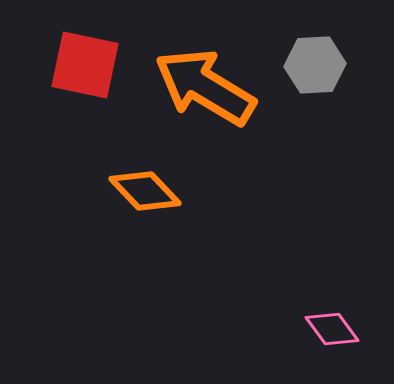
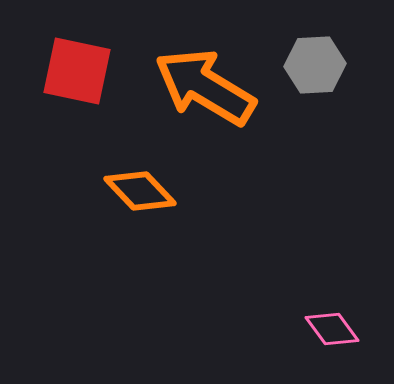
red square: moved 8 px left, 6 px down
orange diamond: moved 5 px left
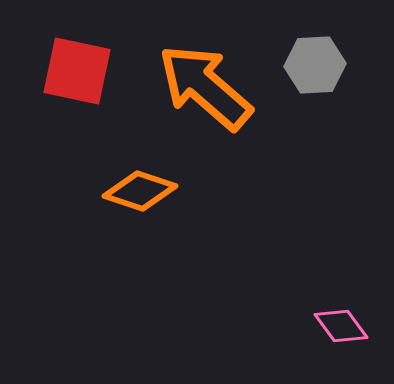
orange arrow: rotated 10 degrees clockwise
orange diamond: rotated 28 degrees counterclockwise
pink diamond: moved 9 px right, 3 px up
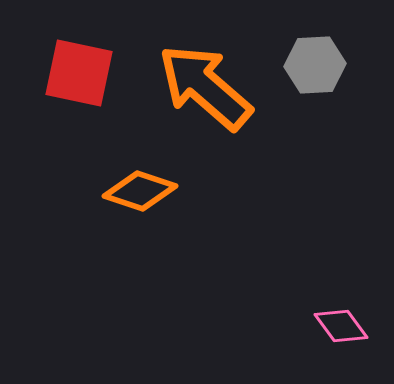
red square: moved 2 px right, 2 px down
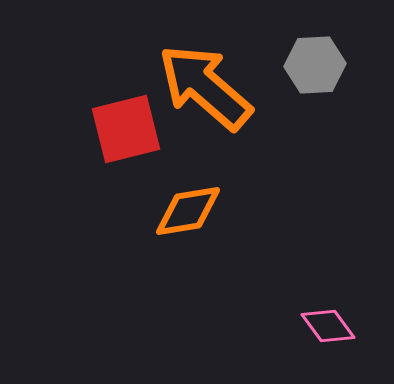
red square: moved 47 px right, 56 px down; rotated 26 degrees counterclockwise
orange diamond: moved 48 px right, 20 px down; rotated 28 degrees counterclockwise
pink diamond: moved 13 px left
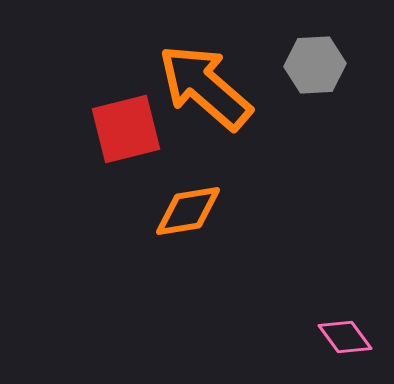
pink diamond: moved 17 px right, 11 px down
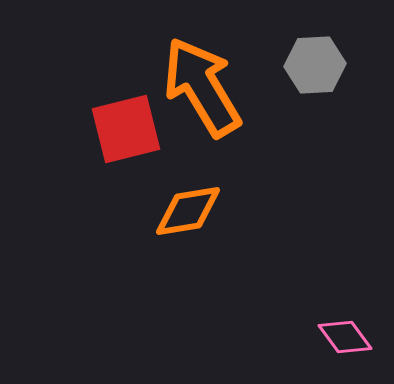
orange arrow: moved 3 px left; rotated 18 degrees clockwise
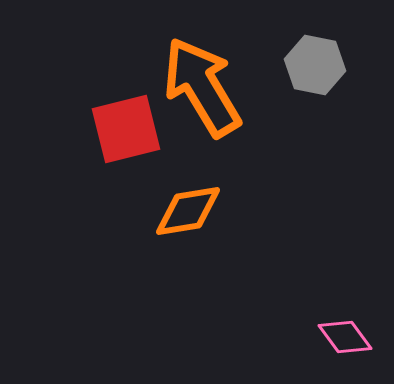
gray hexagon: rotated 14 degrees clockwise
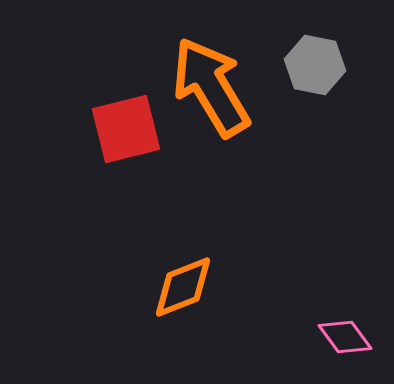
orange arrow: moved 9 px right
orange diamond: moved 5 px left, 76 px down; rotated 12 degrees counterclockwise
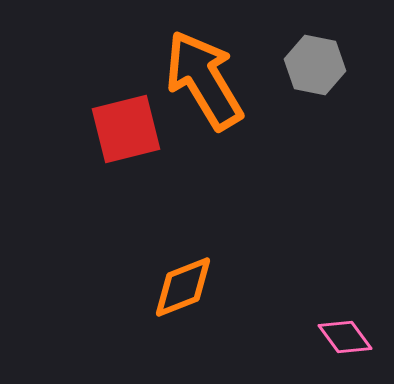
orange arrow: moved 7 px left, 7 px up
